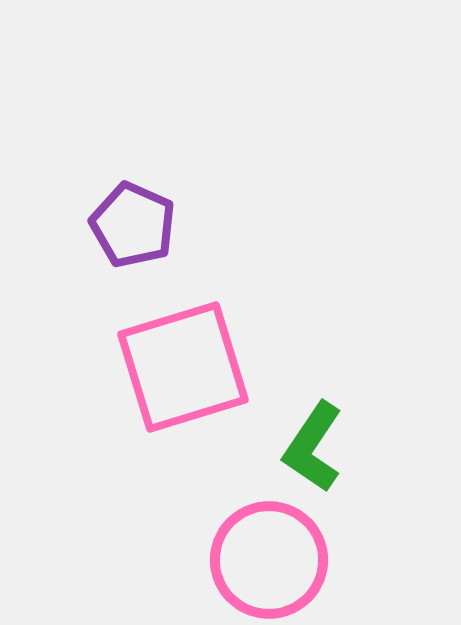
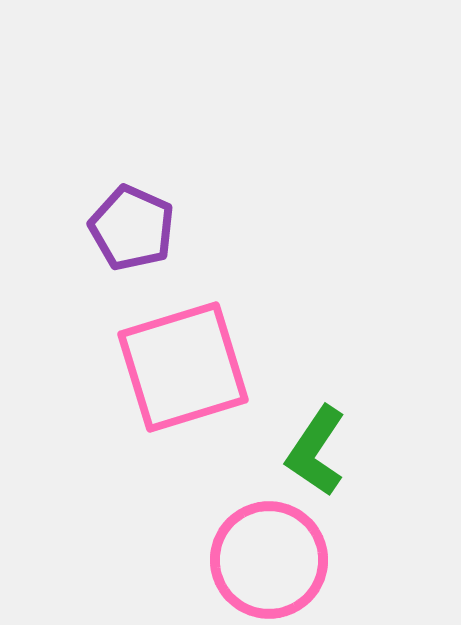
purple pentagon: moved 1 px left, 3 px down
green L-shape: moved 3 px right, 4 px down
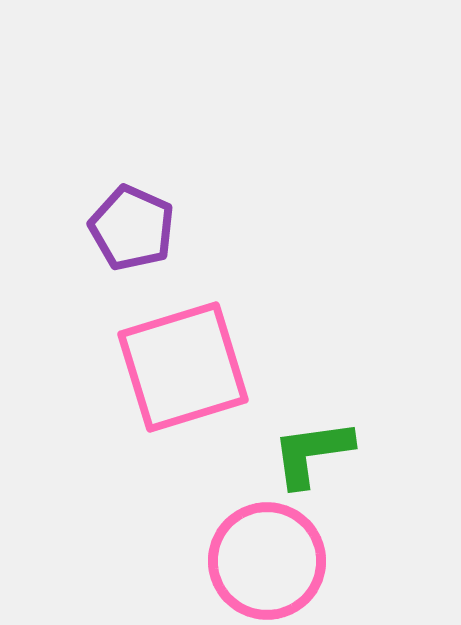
green L-shape: moved 4 px left, 2 px down; rotated 48 degrees clockwise
pink circle: moved 2 px left, 1 px down
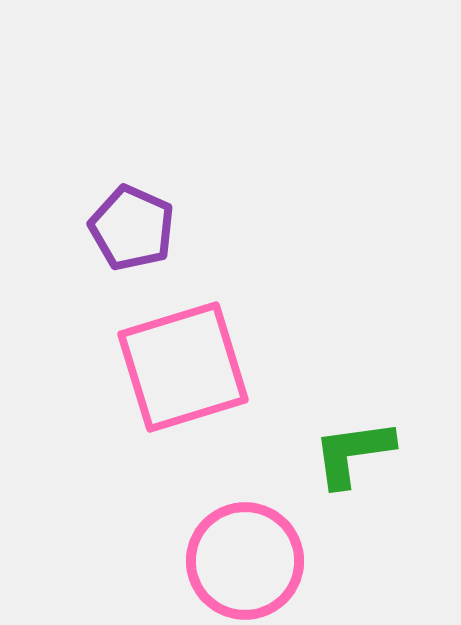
green L-shape: moved 41 px right
pink circle: moved 22 px left
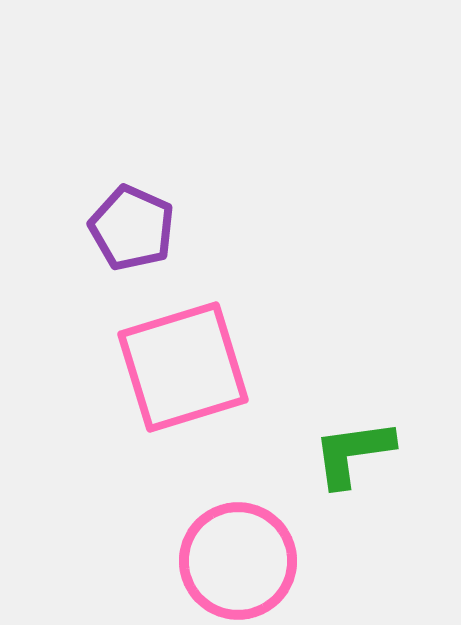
pink circle: moved 7 px left
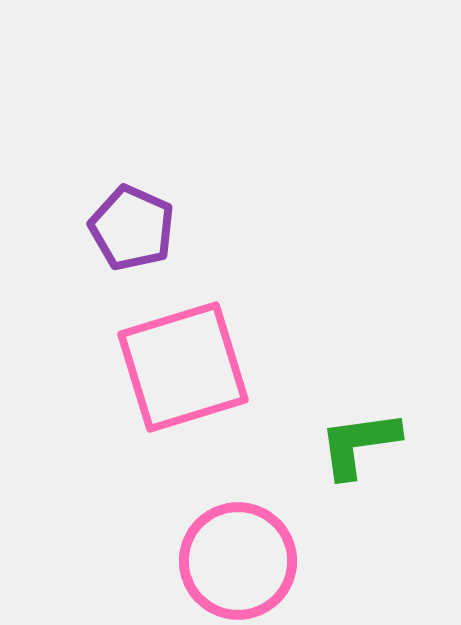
green L-shape: moved 6 px right, 9 px up
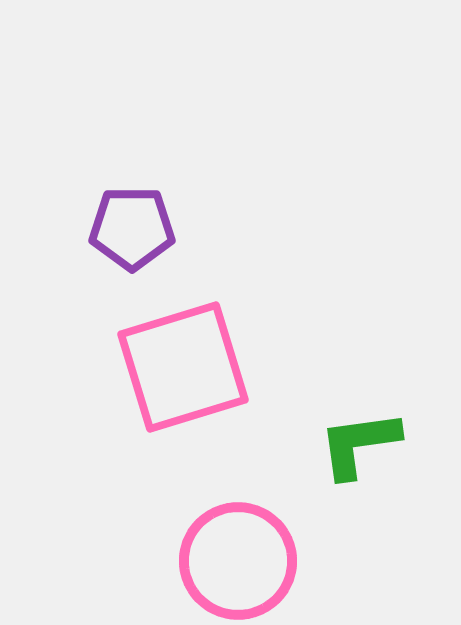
purple pentagon: rotated 24 degrees counterclockwise
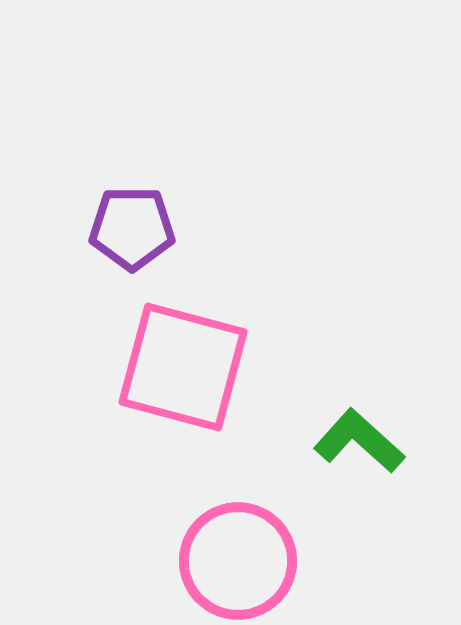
pink square: rotated 32 degrees clockwise
green L-shape: moved 3 px up; rotated 50 degrees clockwise
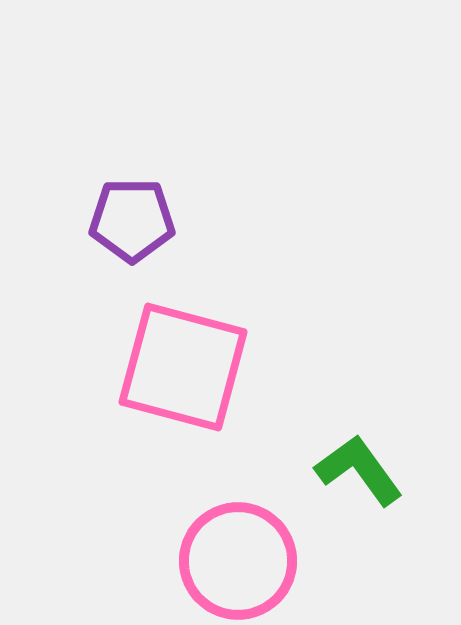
purple pentagon: moved 8 px up
green L-shape: moved 29 px down; rotated 12 degrees clockwise
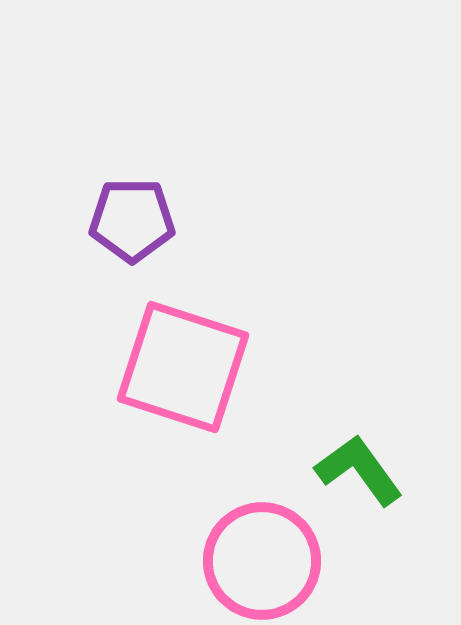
pink square: rotated 3 degrees clockwise
pink circle: moved 24 px right
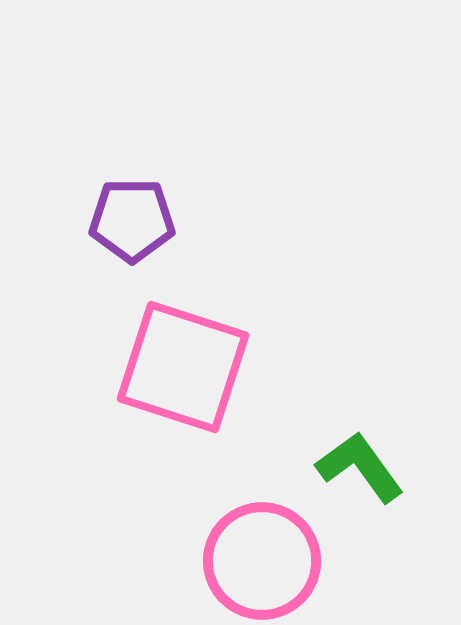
green L-shape: moved 1 px right, 3 px up
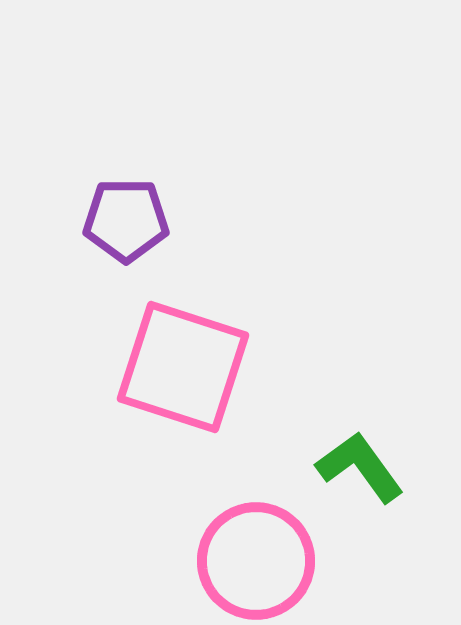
purple pentagon: moved 6 px left
pink circle: moved 6 px left
